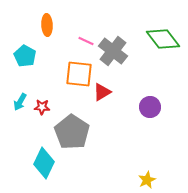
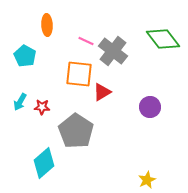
gray pentagon: moved 4 px right, 1 px up
cyan diamond: rotated 24 degrees clockwise
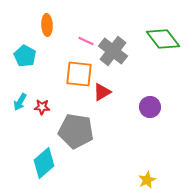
gray pentagon: rotated 24 degrees counterclockwise
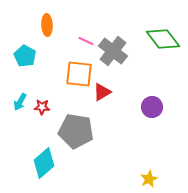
purple circle: moved 2 px right
yellow star: moved 2 px right, 1 px up
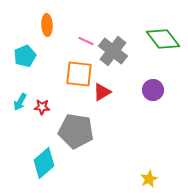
cyan pentagon: rotated 20 degrees clockwise
purple circle: moved 1 px right, 17 px up
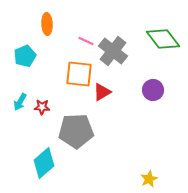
orange ellipse: moved 1 px up
gray pentagon: rotated 12 degrees counterclockwise
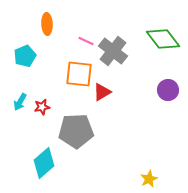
purple circle: moved 15 px right
red star: rotated 14 degrees counterclockwise
